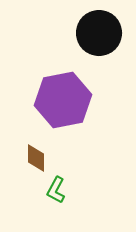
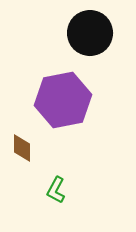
black circle: moved 9 px left
brown diamond: moved 14 px left, 10 px up
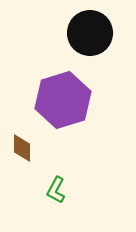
purple hexagon: rotated 6 degrees counterclockwise
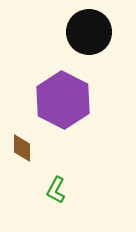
black circle: moved 1 px left, 1 px up
purple hexagon: rotated 16 degrees counterclockwise
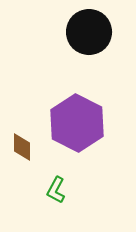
purple hexagon: moved 14 px right, 23 px down
brown diamond: moved 1 px up
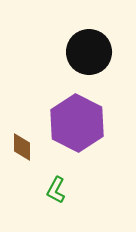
black circle: moved 20 px down
